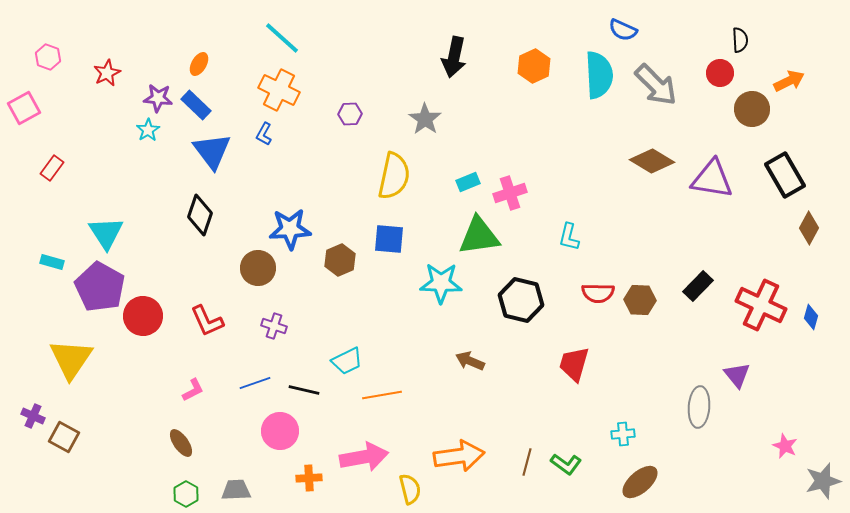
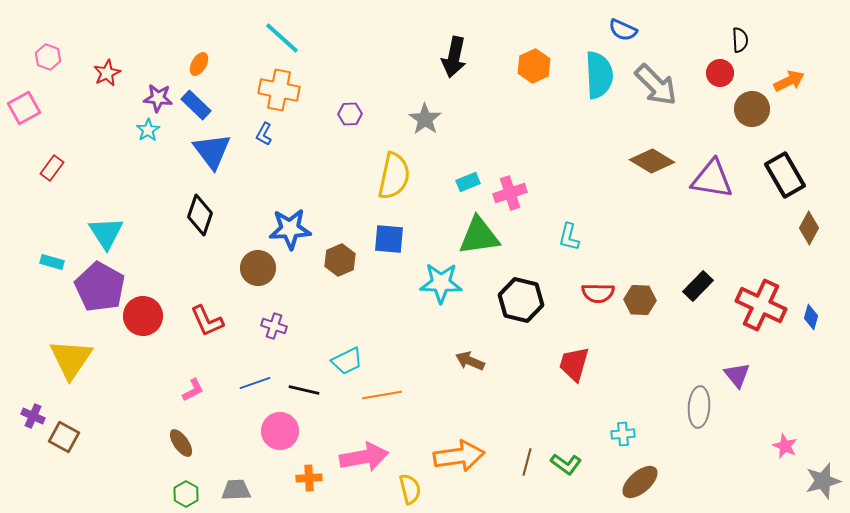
orange cross at (279, 90): rotated 15 degrees counterclockwise
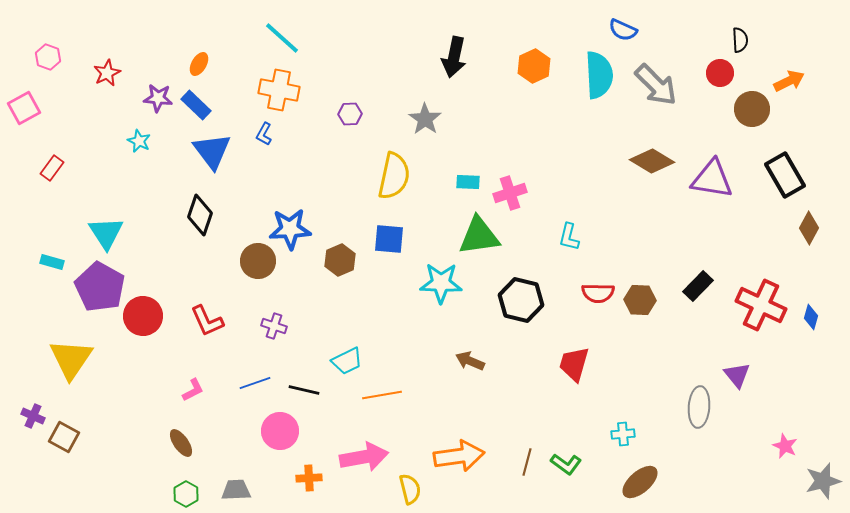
cyan star at (148, 130): moved 9 px left, 11 px down; rotated 15 degrees counterclockwise
cyan rectangle at (468, 182): rotated 25 degrees clockwise
brown circle at (258, 268): moved 7 px up
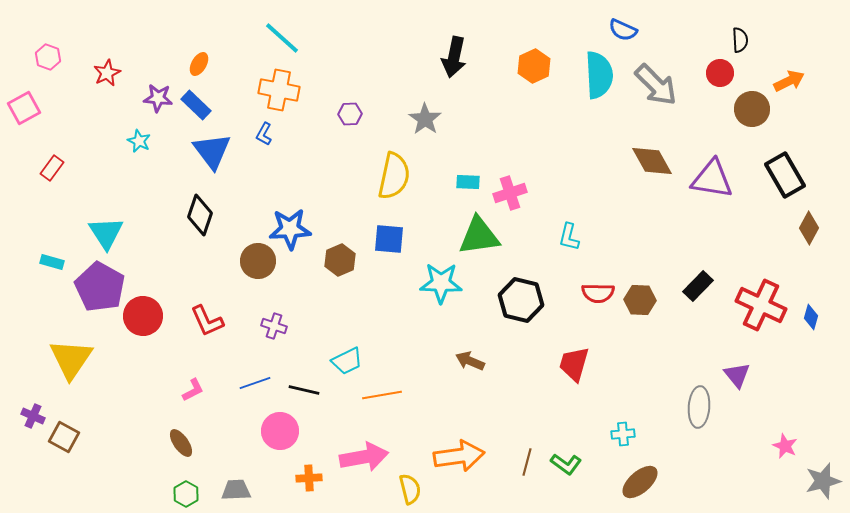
brown diamond at (652, 161): rotated 30 degrees clockwise
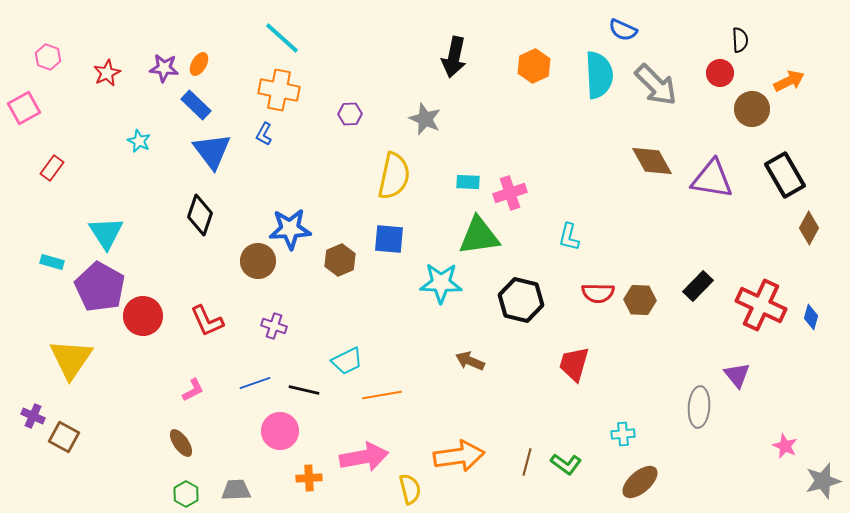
purple star at (158, 98): moved 6 px right, 30 px up
gray star at (425, 119): rotated 12 degrees counterclockwise
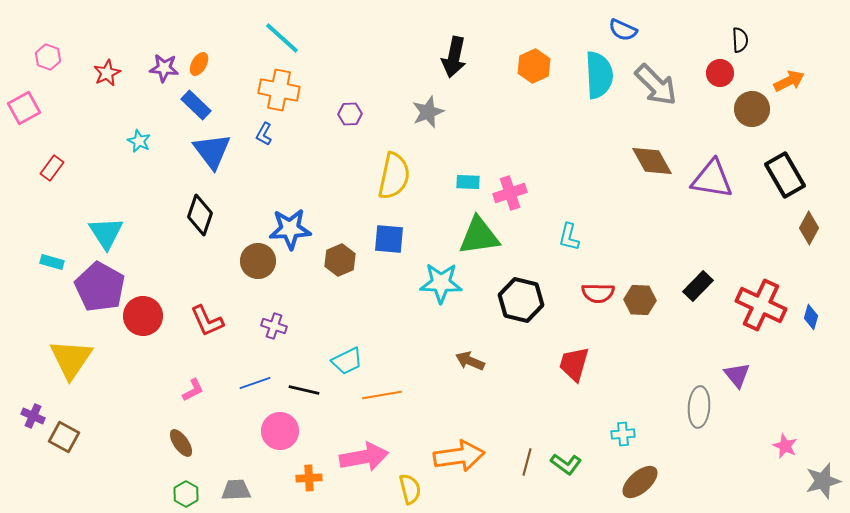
gray star at (425, 119): moved 3 px right, 7 px up; rotated 28 degrees clockwise
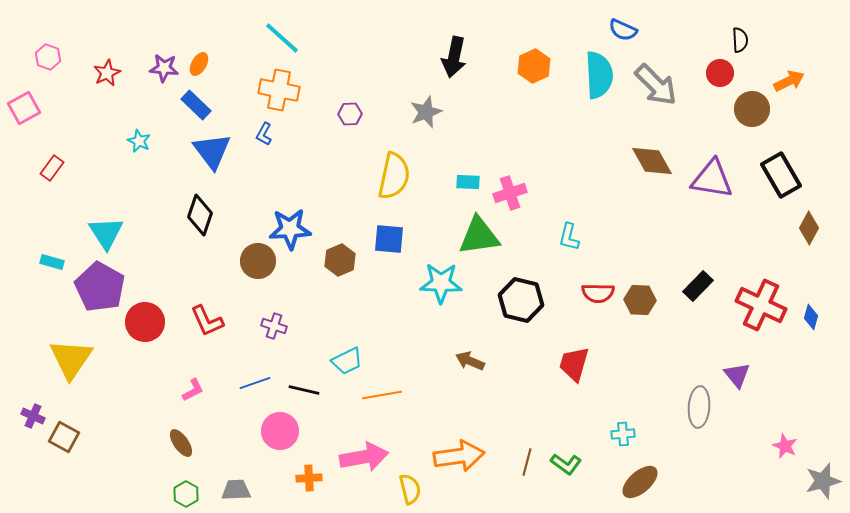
gray star at (428, 112): moved 2 px left
black rectangle at (785, 175): moved 4 px left
red circle at (143, 316): moved 2 px right, 6 px down
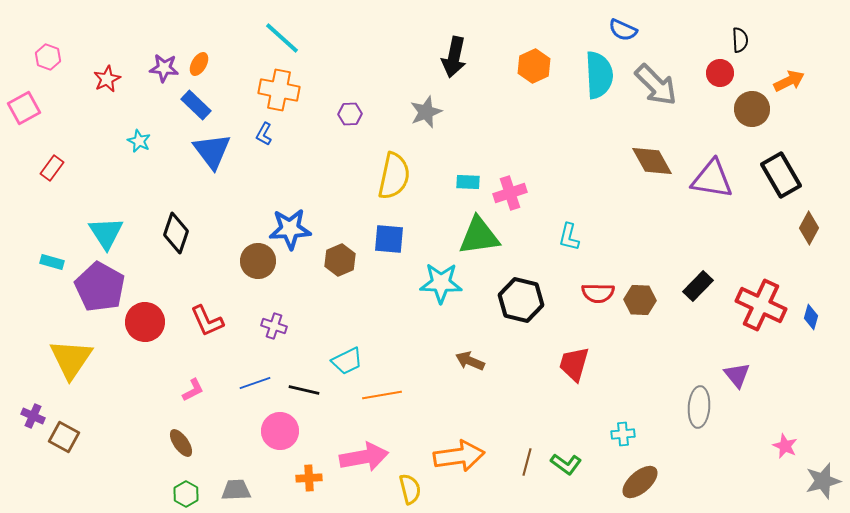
red star at (107, 73): moved 6 px down
black diamond at (200, 215): moved 24 px left, 18 px down
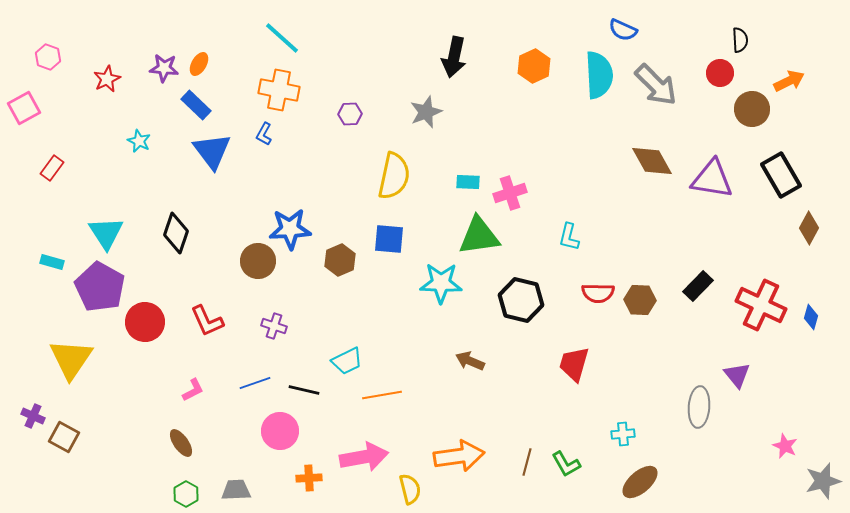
green L-shape at (566, 464): rotated 24 degrees clockwise
